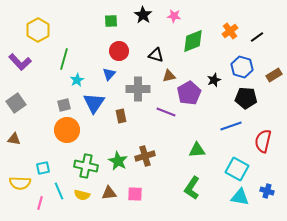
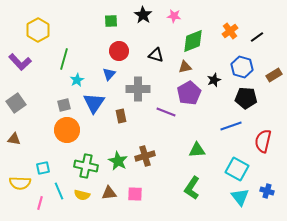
brown triangle at (169, 76): moved 16 px right, 9 px up
cyan triangle at (240, 197): rotated 42 degrees clockwise
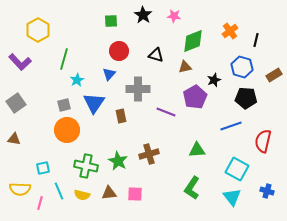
black line at (257, 37): moved 1 px left, 3 px down; rotated 40 degrees counterclockwise
purple pentagon at (189, 93): moved 6 px right, 4 px down
brown cross at (145, 156): moved 4 px right, 2 px up
yellow semicircle at (20, 183): moved 6 px down
cyan triangle at (240, 197): moved 8 px left
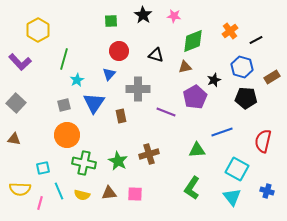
black line at (256, 40): rotated 48 degrees clockwise
brown rectangle at (274, 75): moved 2 px left, 2 px down
gray square at (16, 103): rotated 12 degrees counterclockwise
blue line at (231, 126): moved 9 px left, 6 px down
orange circle at (67, 130): moved 5 px down
green cross at (86, 166): moved 2 px left, 3 px up
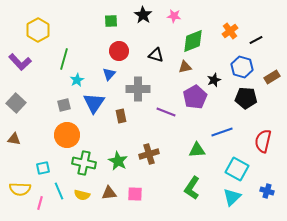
cyan triangle at (232, 197): rotated 24 degrees clockwise
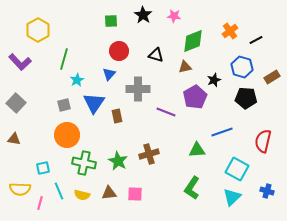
brown rectangle at (121, 116): moved 4 px left
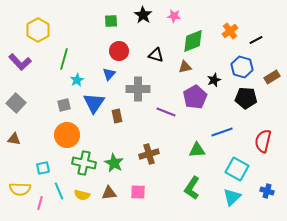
green star at (118, 161): moved 4 px left, 2 px down
pink square at (135, 194): moved 3 px right, 2 px up
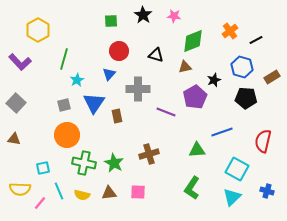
pink line at (40, 203): rotated 24 degrees clockwise
